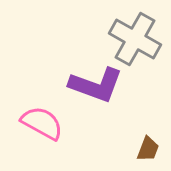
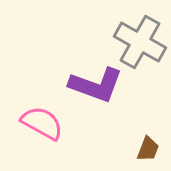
gray cross: moved 5 px right, 3 px down
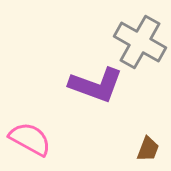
pink semicircle: moved 12 px left, 16 px down
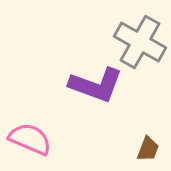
pink semicircle: rotated 6 degrees counterclockwise
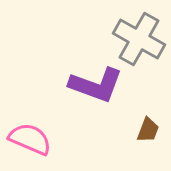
gray cross: moved 1 px left, 3 px up
brown trapezoid: moved 19 px up
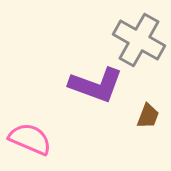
gray cross: moved 1 px down
brown trapezoid: moved 14 px up
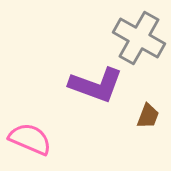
gray cross: moved 2 px up
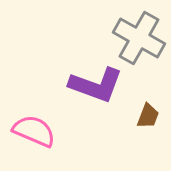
pink semicircle: moved 4 px right, 8 px up
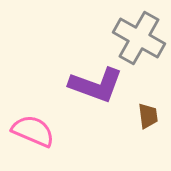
brown trapezoid: rotated 28 degrees counterclockwise
pink semicircle: moved 1 px left
